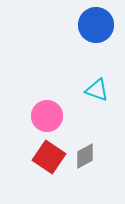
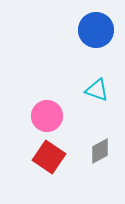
blue circle: moved 5 px down
gray diamond: moved 15 px right, 5 px up
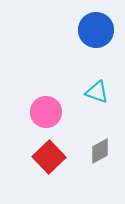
cyan triangle: moved 2 px down
pink circle: moved 1 px left, 4 px up
red square: rotated 12 degrees clockwise
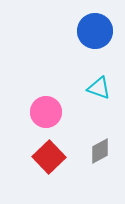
blue circle: moved 1 px left, 1 px down
cyan triangle: moved 2 px right, 4 px up
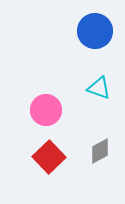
pink circle: moved 2 px up
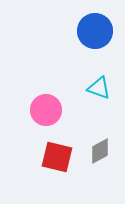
red square: moved 8 px right; rotated 32 degrees counterclockwise
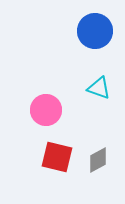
gray diamond: moved 2 px left, 9 px down
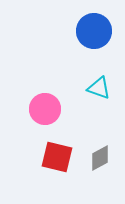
blue circle: moved 1 px left
pink circle: moved 1 px left, 1 px up
gray diamond: moved 2 px right, 2 px up
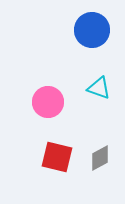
blue circle: moved 2 px left, 1 px up
pink circle: moved 3 px right, 7 px up
